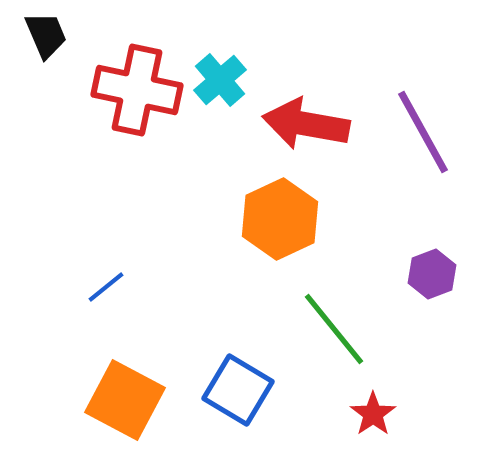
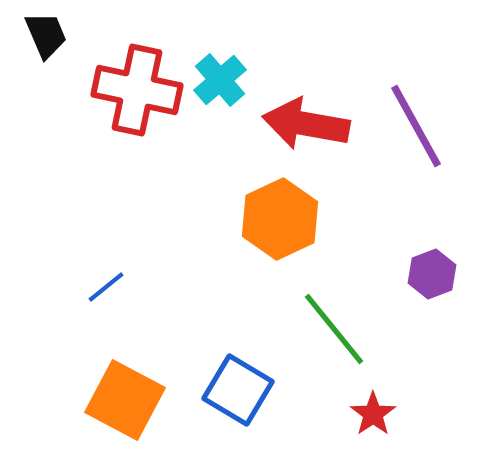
purple line: moved 7 px left, 6 px up
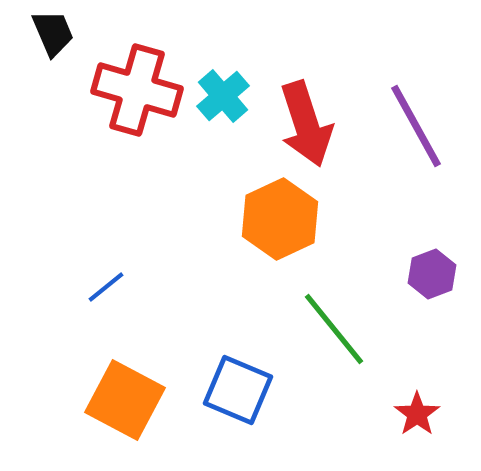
black trapezoid: moved 7 px right, 2 px up
cyan cross: moved 3 px right, 16 px down
red cross: rotated 4 degrees clockwise
red arrow: rotated 118 degrees counterclockwise
blue square: rotated 8 degrees counterclockwise
red star: moved 44 px right
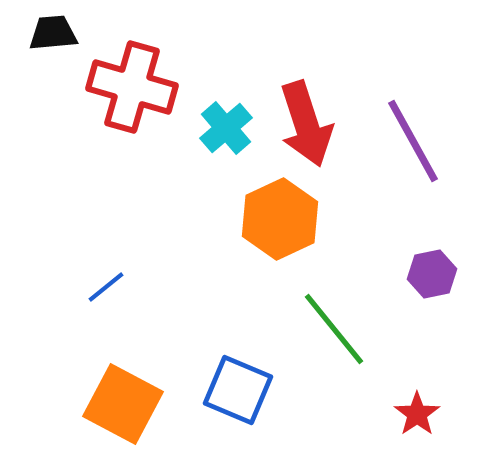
black trapezoid: rotated 72 degrees counterclockwise
red cross: moved 5 px left, 3 px up
cyan cross: moved 3 px right, 32 px down
purple line: moved 3 px left, 15 px down
purple hexagon: rotated 9 degrees clockwise
orange square: moved 2 px left, 4 px down
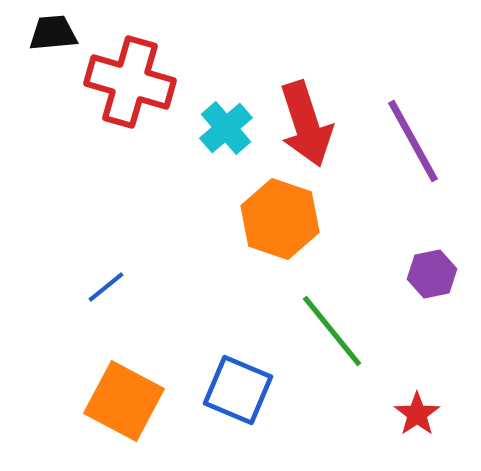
red cross: moved 2 px left, 5 px up
orange hexagon: rotated 16 degrees counterclockwise
green line: moved 2 px left, 2 px down
orange square: moved 1 px right, 3 px up
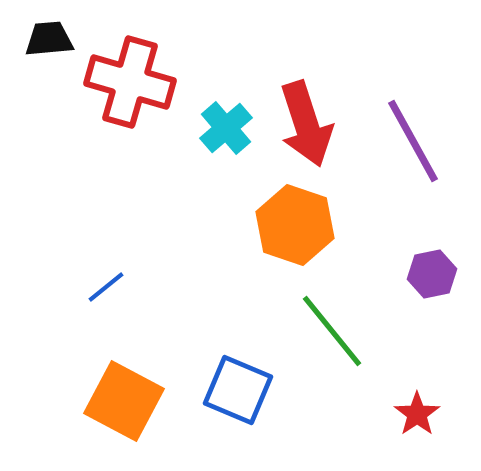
black trapezoid: moved 4 px left, 6 px down
orange hexagon: moved 15 px right, 6 px down
